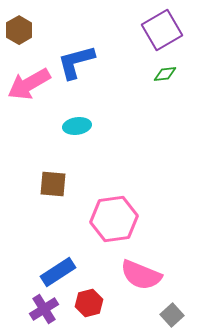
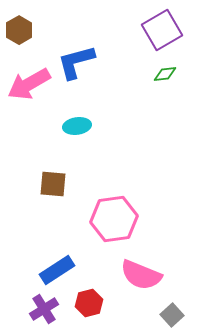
blue rectangle: moved 1 px left, 2 px up
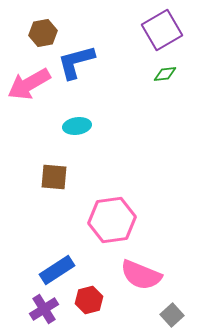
brown hexagon: moved 24 px right, 3 px down; rotated 20 degrees clockwise
brown square: moved 1 px right, 7 px up
pink hexagon: moved 2 px left, 1 px down
red hexagon: moved 3 px up
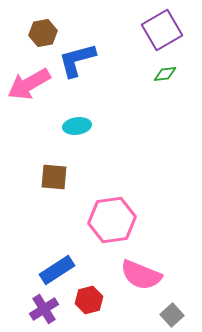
blue L-shape: moved 1 px right, 2 px up
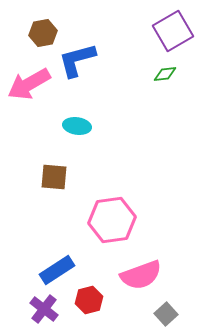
purple square: moved 11 px right, 1 px down
cyan ellipse: rotated 16 degrees clockwise
pink semicircle: rotated 42 degrees counterclockwise
purple cross: rotated 20 degrees counterclockwise
gray square: moved 6 px left, 1 px up
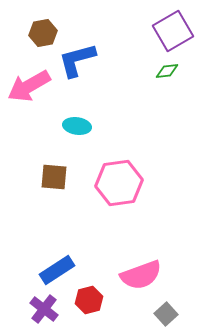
green diamond: moved 2 px right, 3 px up
pink arrow: moved 2 px down
pink hexagon: moved 7 px right, 37 px up
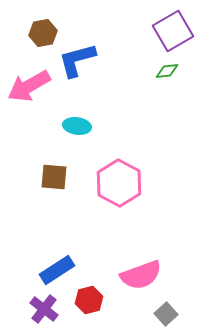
pink hexagon: rotated 24 degrees counterclockwise
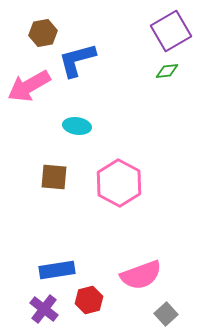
purple square: moved 2 px left
blue rectangle: rotated 24 degrees clockwise
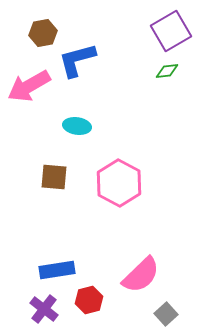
pink semicircle: rotated 24 degrees counterclockwise
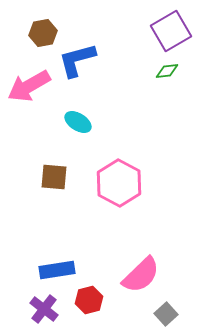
cyan ellipse: moved 1 px right, 4 px up; rotated 24 degrees clockwise
